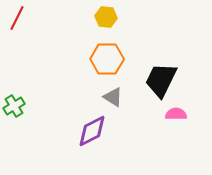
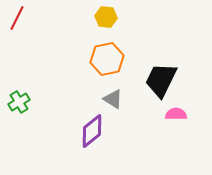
orange hexagon: rotated 12 degrees counterclockwise
gray triangle: moved 2 px down
green cross: moved 5 px right, 4 px up
purple diamond: rotated 12 degrees counterclockwise
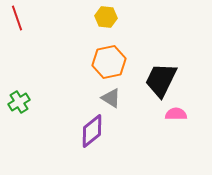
red line: rotated 45 degrees counterclockwise
orange hexagon: moved 2 px right, 3 px down
gray triangle: moved 2 px left, 1 px up
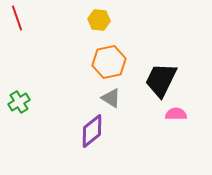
yellow hexagon: moved 7 px left, 3 px down
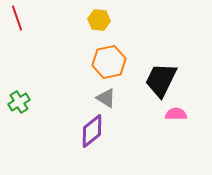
gray triangle: moved 5 px left
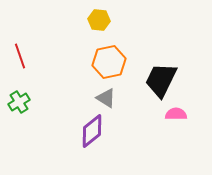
red line: moved 3 px right, 38 px down
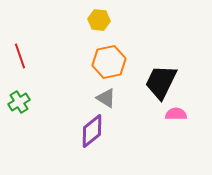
black trapezoid: moved 2 px down
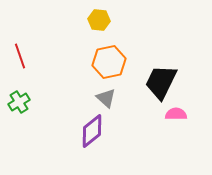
gray triangle: rotated 10 degrees clockwise
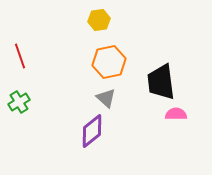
yellow hexagon: rotated 15 degrees counterclockwise
black trapezoid: rotated 33 degrees counterclockwise
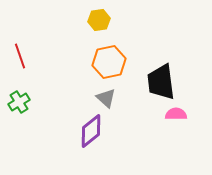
purple diamond: moved 1 px left
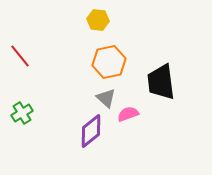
yellow hexagon: moved 1 px left; rotated 15 degrees clockwise
red line: rotated 20 degrees counterclockwise
green cross: moved 3 px right, 11 px down
pink semicircle: moved 48 px left; rotated 20 degrees counterclockwise
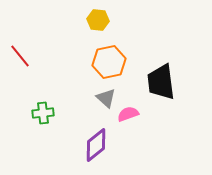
green cross: moved 21 px right; rotated 25 degrees clockwise
purple diamond: moved 5 px right, 14 px down
